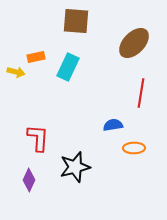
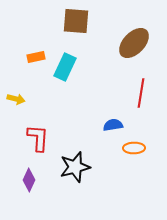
cyan rectangle: moved 3 px left
yellow arrow: moved 27 px down
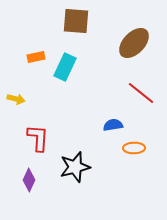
red line: rotated 60 degrees counterclockwise
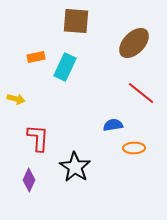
black star: rotated 24 degrees counterclockwise
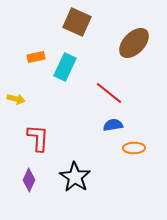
brown square: moved 1 px right, 1 px down; rotated 20 degrees clockwise
red line: moved 32 px left
black star: moved 10 px down
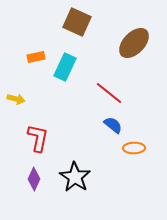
blue semicircle: rotated 48 degrees clockwise
red L-shape: rotated 8 degrees clockwise
purple diamond: moved 5 px right, 1 px up
